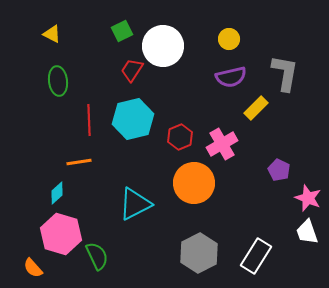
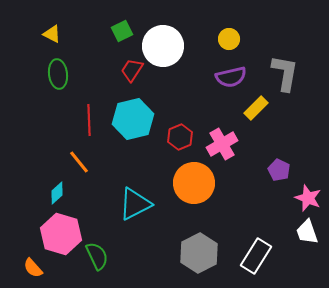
green ellipse: moved 7 px up
orange line: rotated 60 degrees clockwise
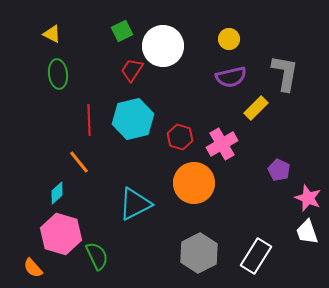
red hexagon: rotated 20 degrees counterclockwise
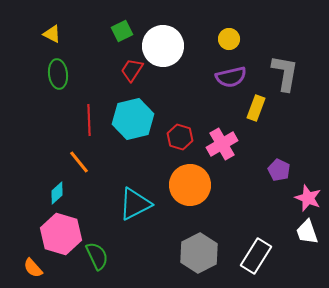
yellow rectangle: rotated 25 degrees counterclockwise
orange circle: moved 4 px left, 2 px down
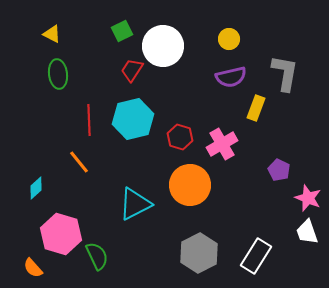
cyan diamond: moved 21 px left, 5 px up
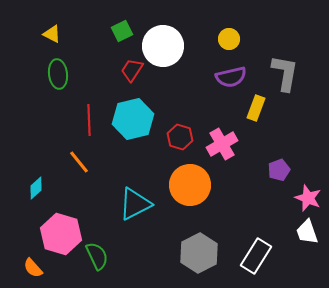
purple pentagon: rotated 25 degrees clockwise
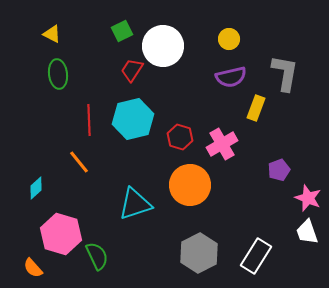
cyan triangle: rotated 9 degrees clockwise
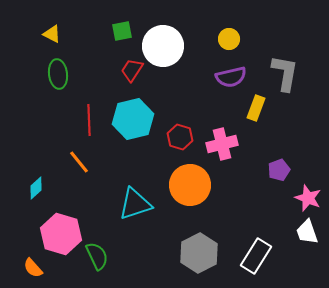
green square: rotated 15 degrees clockwise
pink cross: rotated 16 degrees clockwise
